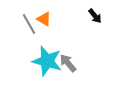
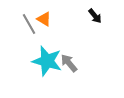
gray arrow: moved 1 px right
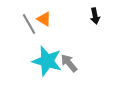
black arrow: rotated 28 degrees clockwise
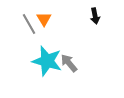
orange triangle: rotated 28 degrees clockwise
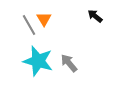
black arrow: rotated 140 degrees clockwise
gray line: moved 1 px down
cyan star: moved 9 px left
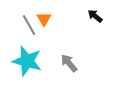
cyan star: moved 11 px left
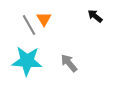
cyan star: rotated 12 degrees counterclockwise
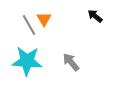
gray arrow: moved 2 px right, 1 px up
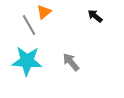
orange triangle: moved 7 px up; rotated 21 degrees clockwise
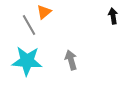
black arrow: moved 18 px right; rotated 42 degrees clockwise
gray arrow: moved 2 px up; rotated 24 degrees clockwise
